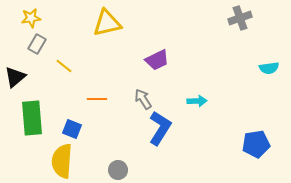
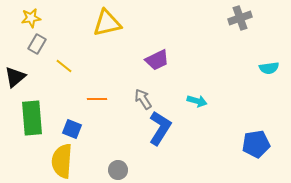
cyan arrow: rotated 18 degrees clockwise
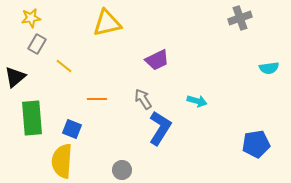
gray circle: moved 4 px right
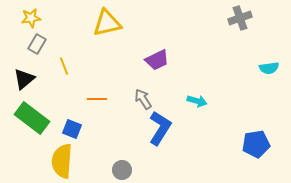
yellow line: rotated 30 degrees clockwise
black triangle: moved 9 px right, 2 px down
green rectangle: rotated 48 degrees counterclockwise
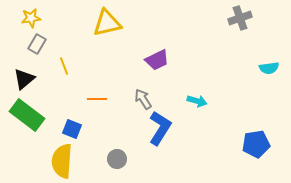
green rectangle: moved 5 px left, 3 px up
gray circle: moved 5 px left, 11 px up
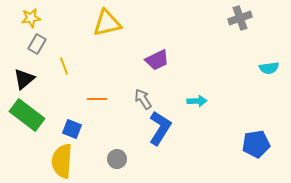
cyan arrow: rotated 18 degrees counterclockwise
